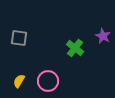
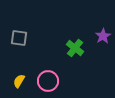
purple star: rotated 14 degrees clockwise
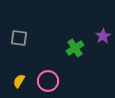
green cross: rotated 18 degrees clockwise
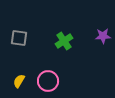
purple star: rotated 28 degrees clockwise
green cross: moved 11 px left, 7 px up
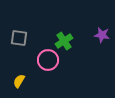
purple star: moved 1 px left, 1 px up; rotated 14 degrees clockwise
pink circle: moved 21 px up
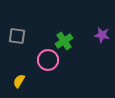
gray square: moved 2 px left, 2 px up
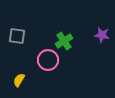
yellow semicircle: moved 1 px up
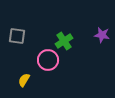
yellow semicircle: moved 5 px right
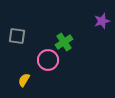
purple star: moved 14 px up; rotated 28 degrees counterclockwise
green cross: moved 1 px down
